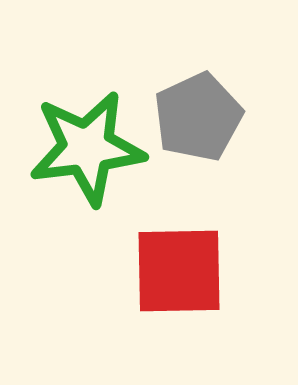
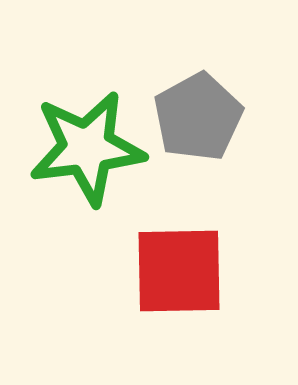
gray pentagon: rotated 4 degrees counterclockwise
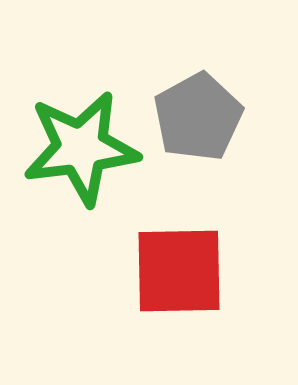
green star: moved 6 px left
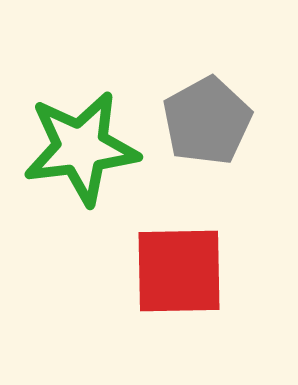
gray pentagon: moved 9 px right, 4 px down
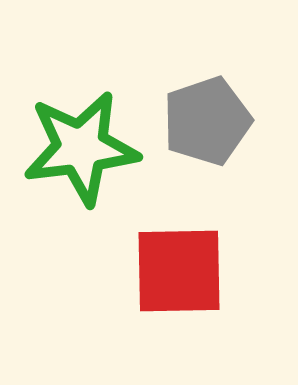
gray pentagon: rotated 10 degrees clockwise
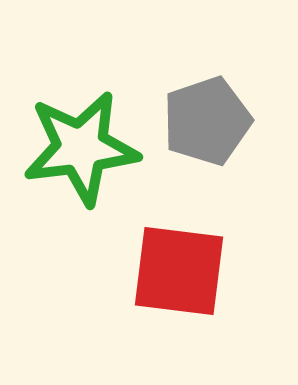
red square: rotated 8 degrees clockwise
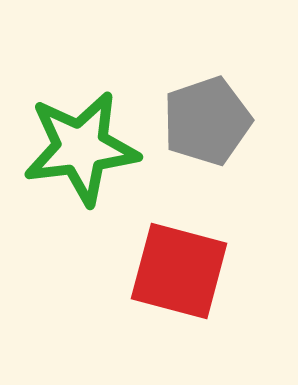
red square: rotated 8 degrees clockwise
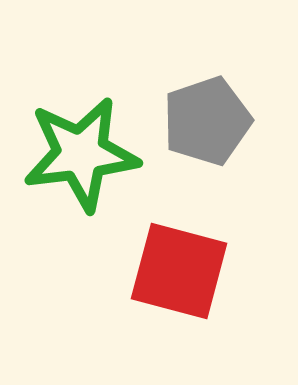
green star: moved 6 px down
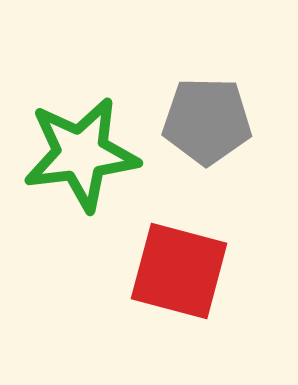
gray pentagon: rotated 20 degrees clockwise
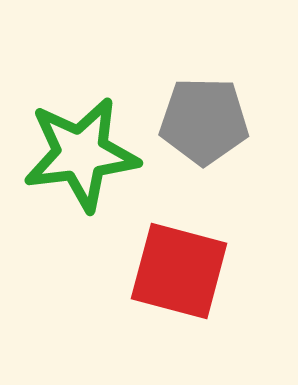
gray pentagon: moved 3 px left
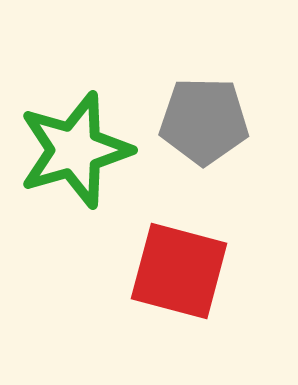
green star: moved 6 px left, 4 px up; rotated 9 degrees counterclockwise
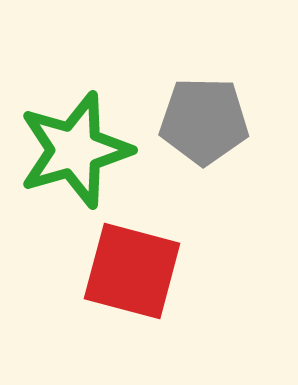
red square: moved 47 px left
